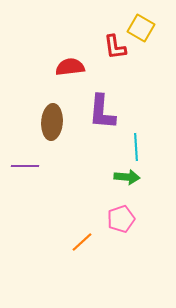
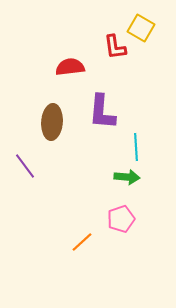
purple line: rotated 52 degrees clockwise
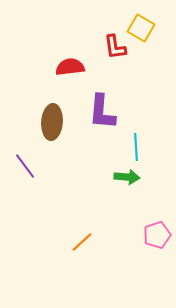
pink pentagon: moved 36 px right, 16 px down
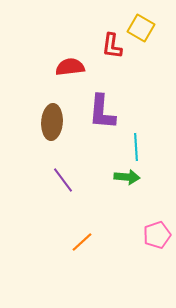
red L-shape: moved 3 px left, 1 px up; rotated 16 degrees clockwise
purple line: moved 38 px right, 14 px down
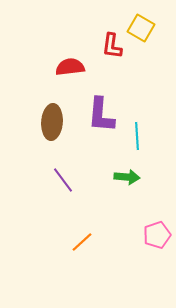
purple L-shape: moved 1 px left, 3 px down
cyan line: moved 1 px right, 11 px up
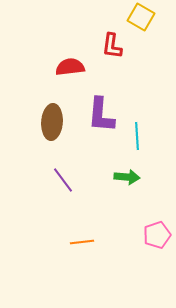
yellow square: moved 11 px up
orange line: rotated 35 degrees clockwise
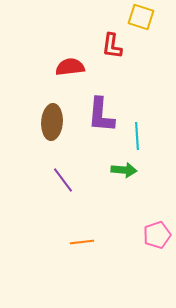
yellow square: rotated 12 degrees counterclockwise
green arrow: moved 3 px left, 7 px up
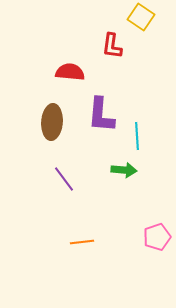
yellow square: rotated 16 degrees clockwise
red semicircle: moved 5 px down; rotated 12 degrees clockwise
purple line: moved 1 px right, 1 px up
pink pentagon: moved 2 px down
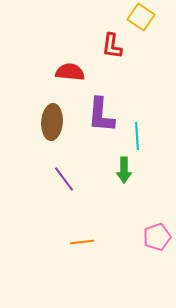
green arrow: rotated 85 degrees clockwise
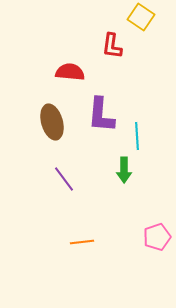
brown ellipse: rotated 20 degrees counterclockwise
